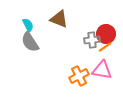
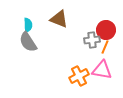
cyan semicircle: rotated 24 degrees clockwise
red circle: moved 4 px up
gray semicircle: moved 2 px left
orange line: rotated 32 degrees counterclockwise
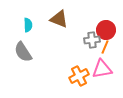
gray semicircle: moved 5 px left, 10 px down
pink triangle: moved 1 px up; rotated 20 degrees counterclockwise
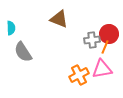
cyan semicircle: moved 17 px left, 3 px down
red circle: moved 3 px right, 4 px down
orange cross: moved 1 px up
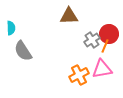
brown triangle: moved 10 px right, 3 px up; rotated 24 degrees counterclockwise
gray cross: rotated 28 degrees counterclockwise
orange line: moved 1 px up
gray semicircle: moved 1 px up
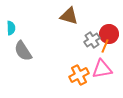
brown triangle: rotated 18 degrees clockwise
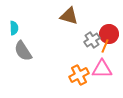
cyan semicircle: moved 3 px right
pink triangle: rotated 10 degrees clockwise
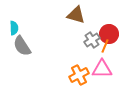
brown triangle: moved 7 px right, 1 px up
gray semicircle: moved 1 px left, 5 px up
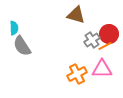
orange line: rotated 40 degrees clockwise
orange cross: moved 2 px left, 1 px up
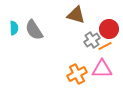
red circle: moved 5 px up
gray semicircle: moved 12 px right, 16 px up
